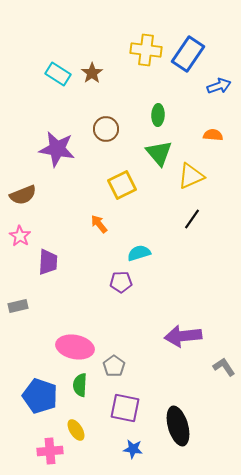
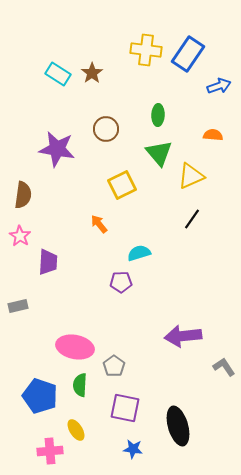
brown semicircle: rotated 60 degrees counterclockwise
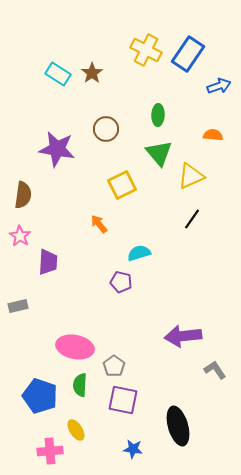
yellow cross: rotated 20 degrees clockwise
purple pentagon: rotated 15 degrees clockwise
gray L-shape: moved 9 px left, 3 px down
purple square: moved 2 px left, 8 px up
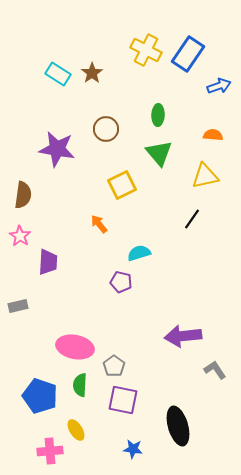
yellow triangle: moved 14 px right; rotated 12 degrees clockwise
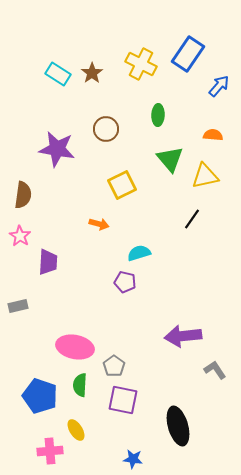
yellow cross: moved 5 px left, 14 px down
blue arrow: rotated 30 degrees counterclockwise
green triangle: moved 11 px right, 6 px down
orange arrow: rotated 144 degrees clockwise
purple pentagon: moved 4 px right
blue star: moved 10 px down
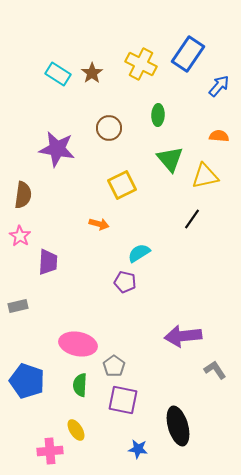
brown circle: moved 3 px right, 1 px up
orange semicircle: moved 6 px right, 1 px down
cyan semicircle: rotated 15 degrees counterclockwise
pink ellipse: moved 3 px right, 3 px up
blue pentagon: moved 13 px left, 15 px up
blue star: moved 5 px right, 10 px up
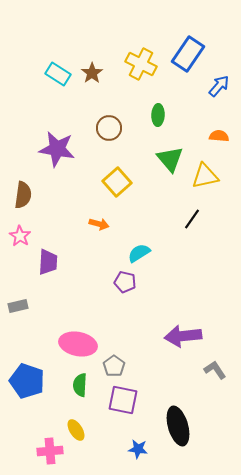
yellow square: moved 5 px left, 3 px up; rotated 16 degrees counterclockwise
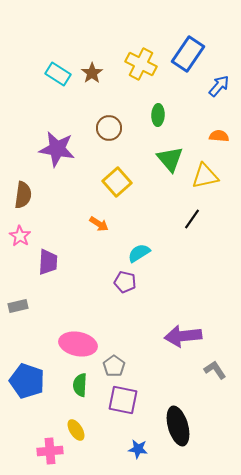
orange arrow: rotated 18 degrees clockwise
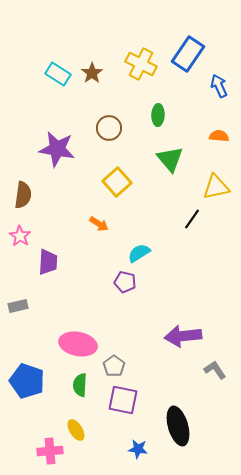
blue arrow: rotated 65 degrees counterclockwise
yellow triangle: moved 11 px right, 11 px down
